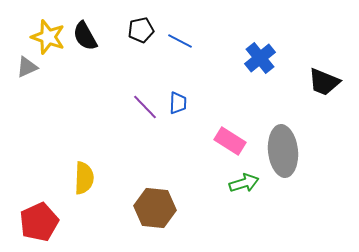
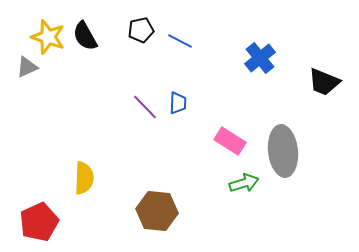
brown hexagon: moved 2 px right, 3 px down
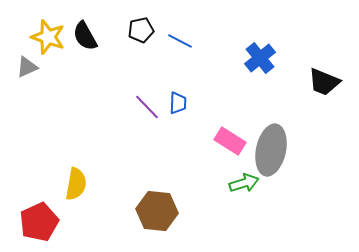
purple line: moved 2 px right
gray ellipse: moved 12 px left, 1 px up; rotated 18 degrees clockwise
yellow semicircle: moved 8 px left, 6 px down; rotated 8 degrees clockwise
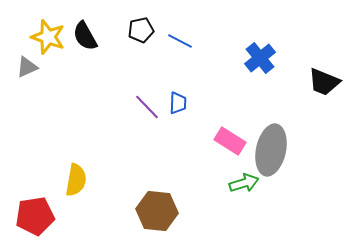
yellow semicircle: moved 4 px up
red pentagon: moved 4 px left, 6 px up; rotated 15 degrees clockwise
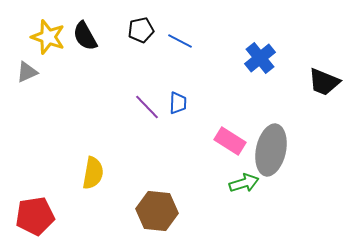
gray triangle: moved 5 px down
yellow semicircle: moved 17 px right, 7 px up
